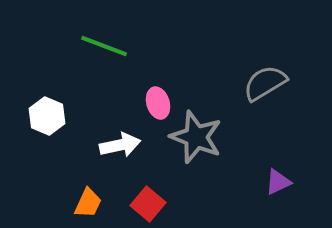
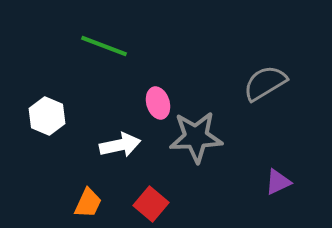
gray star: rotated 24 degrees counterclockwise
red square: moved 3 px right
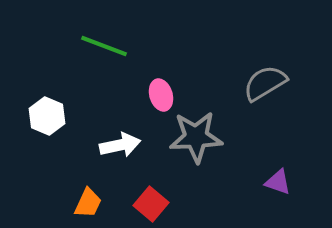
pink ellipse: moved 3 px right, 8 px up
purple triangle: rotated 44 degrees clockwise
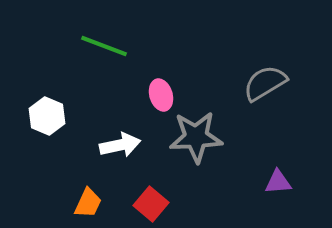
purple triangle: rotated 24 degrees counterclockwise
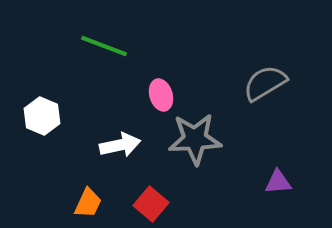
white hexagon: moved 5 px left
gray star: moved 1 px left, 2 px down
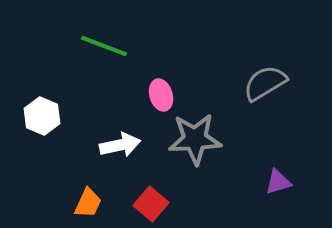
purple triangle: rotated 12 degrees counterclockwise
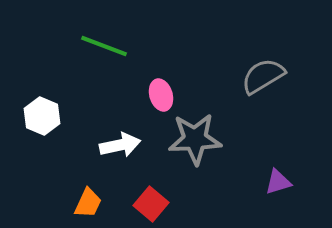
gray semicircle: moved 2 px left, 7 px up
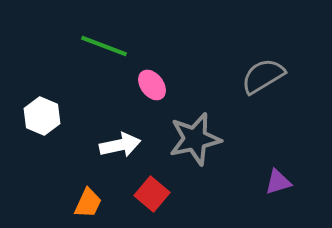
pink ellipse: moved 9 px left, 10 px up; rotated 20 degrees counterclockwise
gray star: rotated 10 degrees counterclockwise
red square: moved 1 px right, 10 px up
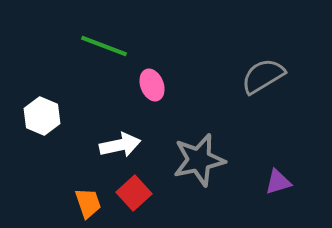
pink ellipse: rotated 16 degrees clockwise
gray star: moved 4 px right, 21 px down
red square: moved 18 px left, 1 px up; rotated 8 degrees clockwise
orange trapezoid: rotated 44 degrees counterclockwise
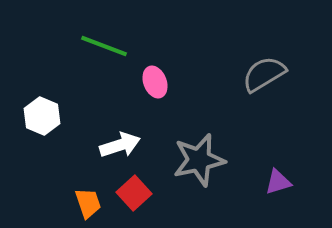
gray semicircle: moved 1 px right, 2 px up
pink ellipse: moved 3 px right, 3 px up
white arrow: rotated 6 degrees counterclockwise
